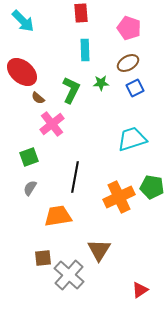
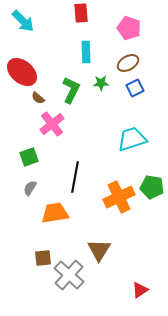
cyan rectangle: moved 1 px right, 2 px down
orange trapezoid: moved 3 px left, 3 px up
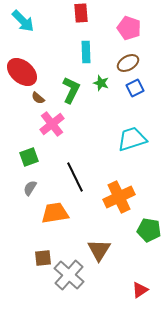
green star: rotated 21 degrees clockwise
black line: rotated 36 degrees counterclockwise
green pentagon: moved 3 px left, 43 px down
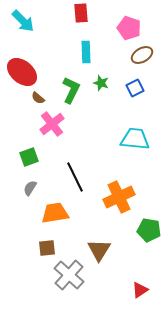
brown ellipse: moved 14 px right, 8 px up
cyan trapezoid: moved 3 px right; rotated 24 degrees clockwise
brown square: moved 4 px right, 10 px up
